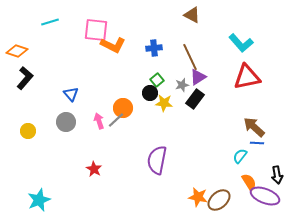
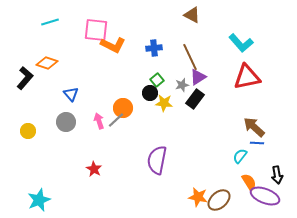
orange diamond: moved 30 px right, 12 px down
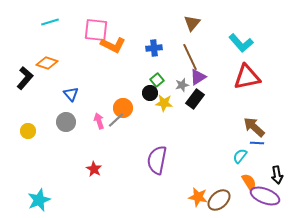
brown triangle: moved 8 px down; rotated 42 degrees clockwise
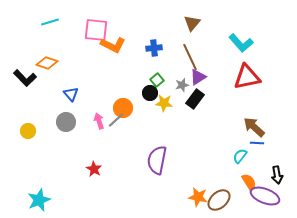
black L-shape: rotated 95 degrees clockwise
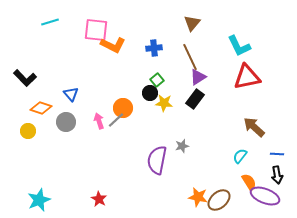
cyan L-shape: moved 2 px left, 3 px down; rotated 15 degrees clockwise
orange diamond: moved 6 px left, 45 px down
gray star: moved 61 px down
blue line: moved 20 px right, 11 px down
red star: moved 5 px right, 30 px down
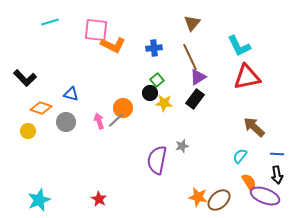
blue triangle: rotated 35 degrees counterclockwise
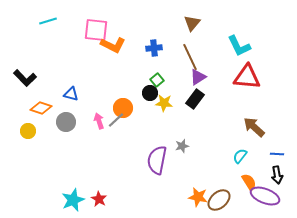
cyan line: moved 2 px left, 1 px up
red triangle: rotated 16 degrees clockwise
cyan star: moved 34 px right
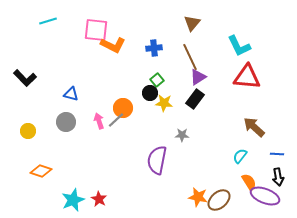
orange diamond: moved 63 px down
gray star: moved 11 px up; rotated 16 degrees clockwise
black arrow: moved 1 px right, 2 px down
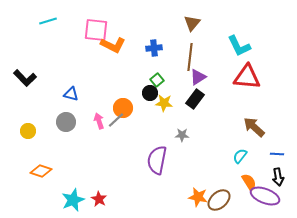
brown line: rotated 32 degrees clockwise
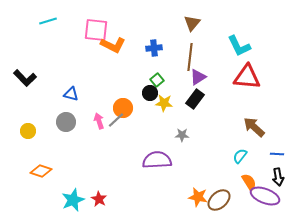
purple semicircle: rotated 76 degrees clockwise
